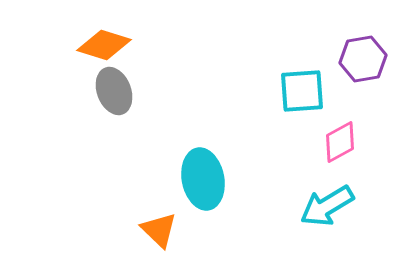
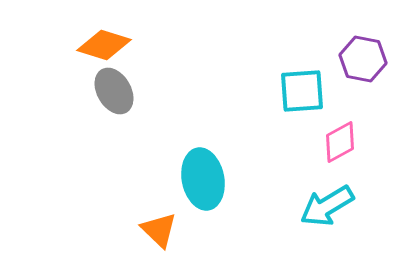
purple hexagon: rotated 21 degrees clockwise
gray ellipse: rotated 9 degrees counterclockwise
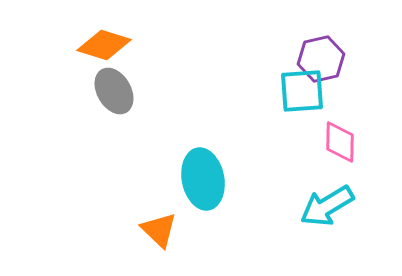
purple hexagon: moved 42 px left; rotated 24 degrees counterclockwise
pink diamond: rotated 60 degrees counterclockwise
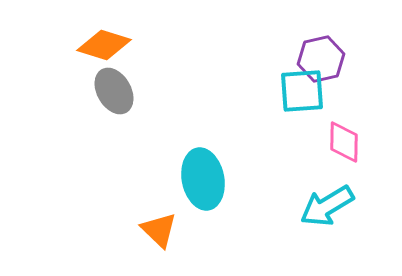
pink diamond: moved 4 px right
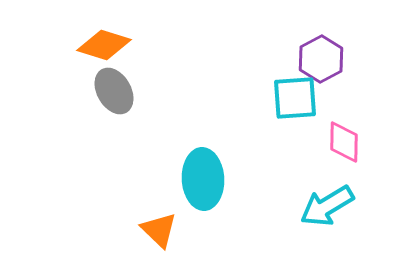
purple hexagon: rotated 15 degrees counterclockwise
cyan square: moved 7 px left, 7 px down
cyan ellipse: rotated 8 degrees clockwise
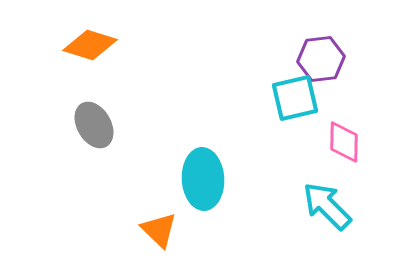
orange diamond: moved 14 px left
purple hexagon: rotated 21 degrees clockwise
gray ellipse: moved 20 px left, 34 px down
cyan square: rotated 9 degrees counterclockwise
cyan arrow: rotated 76 degrees clockwise
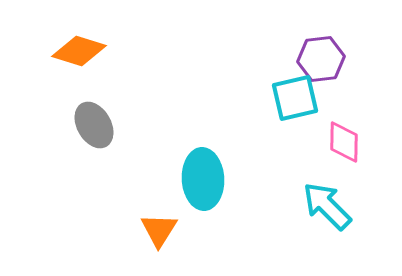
orange diamond: moved 11 px left, 6 px down
orange triangle: rotated 18 degrees clockwise
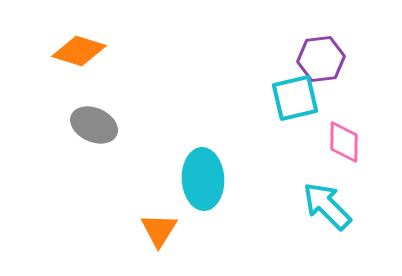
gray ellipse: rotated 36 degrees counterclockwise
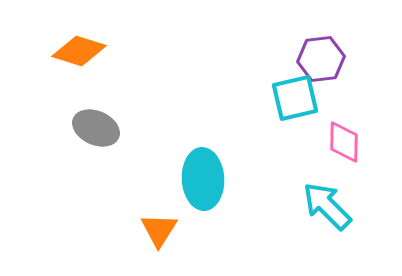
gray ellipse: moved 2 px right, 3 px down
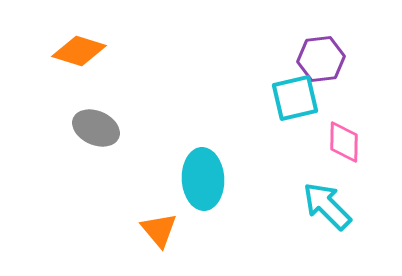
orange triangle: rotated 12 degrees counterclockwise
